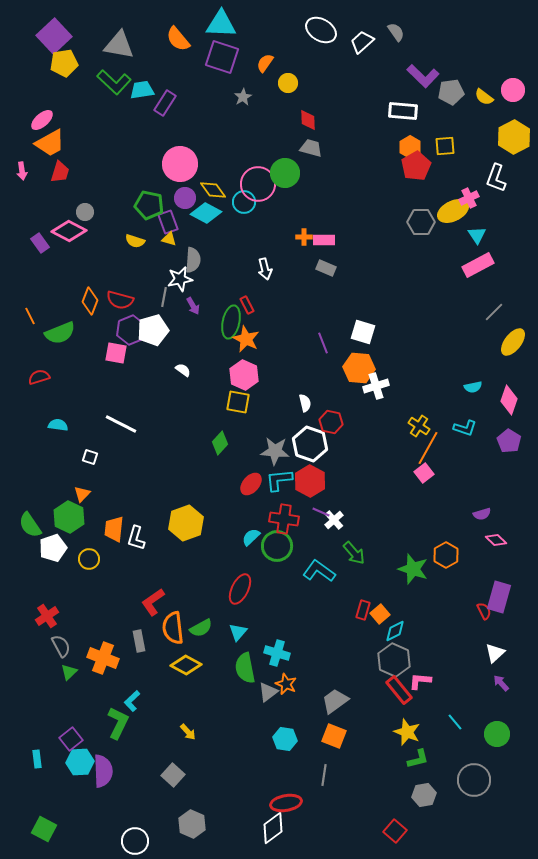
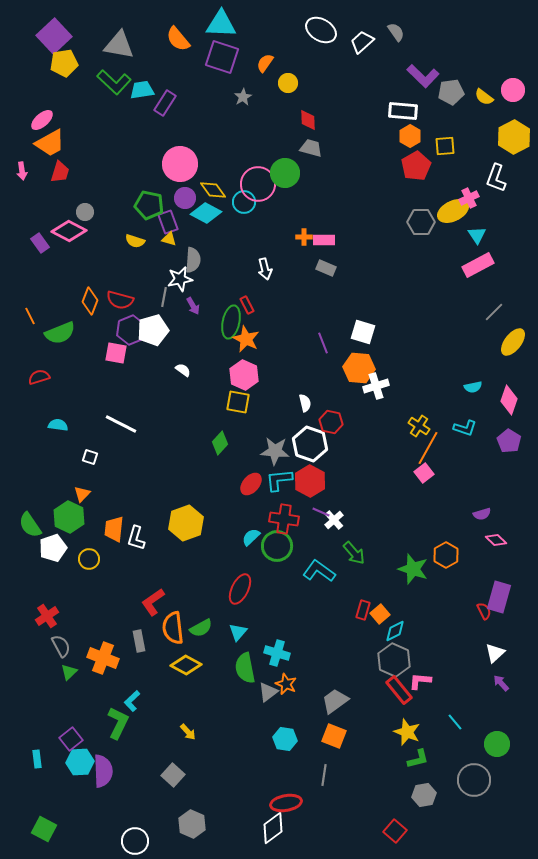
orange hexagon at (410, 147): moved 11 px up
green circle at (497, 734): moved 10 px down
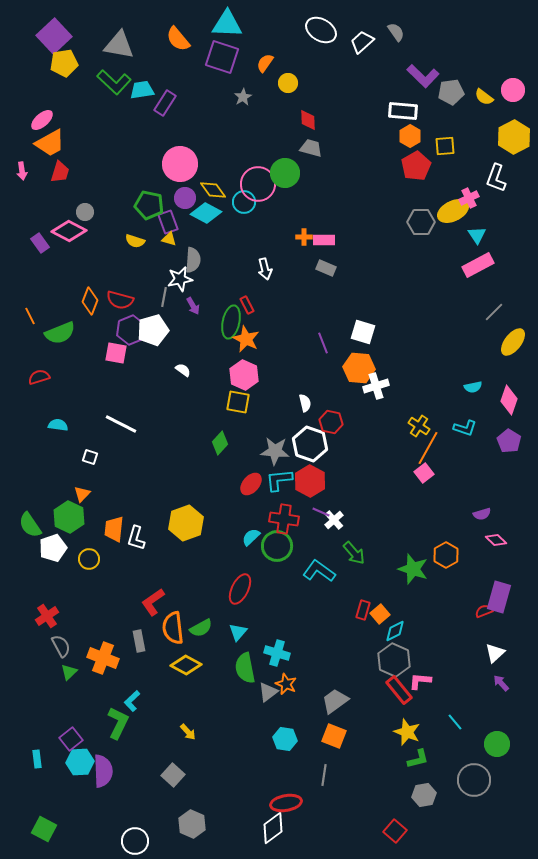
cyan triangle at (221, 24): moved 6 px right
red semicircle at (484, 611): rotated 84 degrees counterclockwise
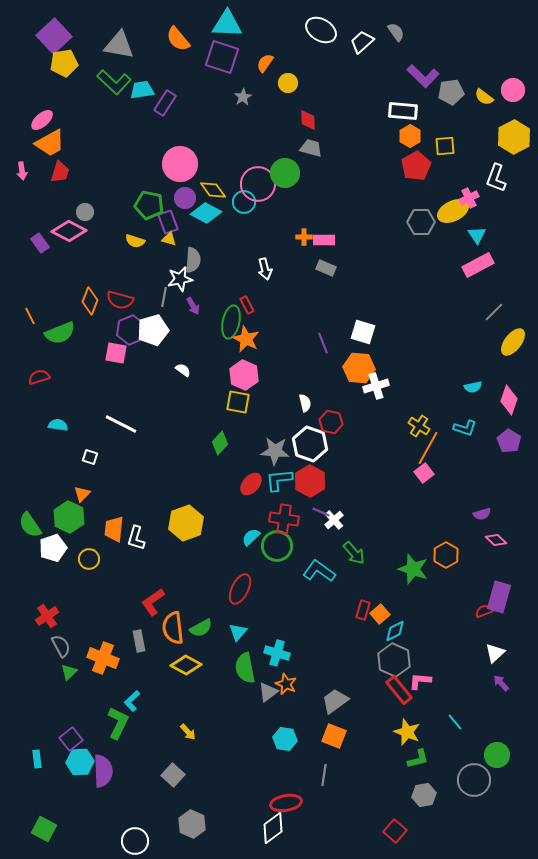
green circle at (497, 744): moved 11 px down
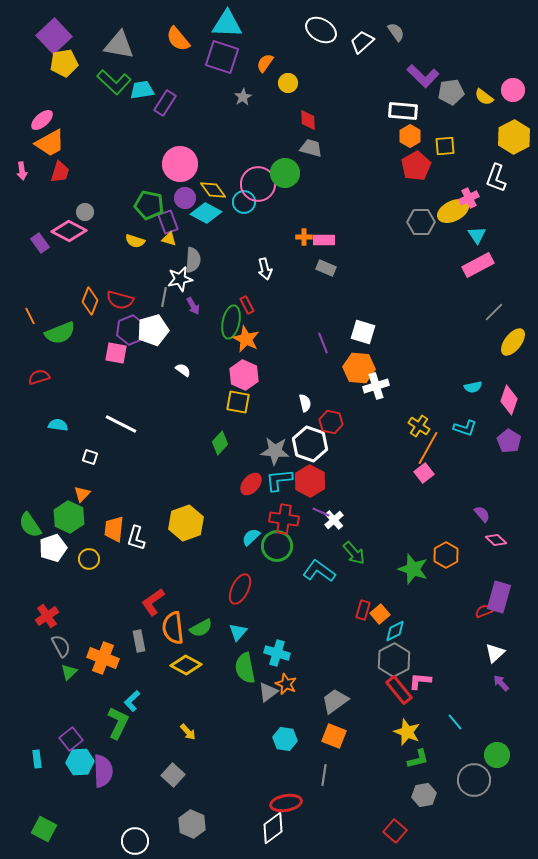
purple semicircle at (482, 514): rotated 114 degrees counterclockwise
gray hexagon at (394, 660): rotated 8 degrees clockwise
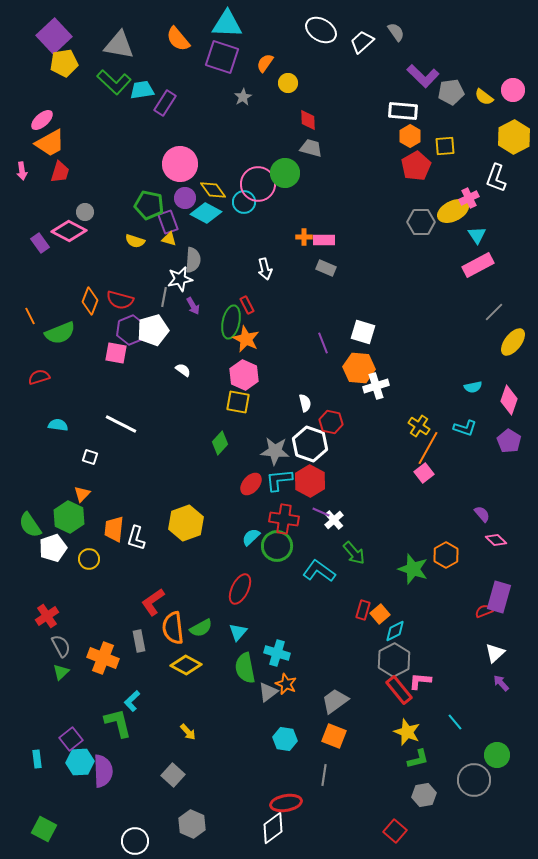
green triangle at (69, 672): moved 8 px left
green L-shape at (118, 723): rotated 40 degrees counterclockwise
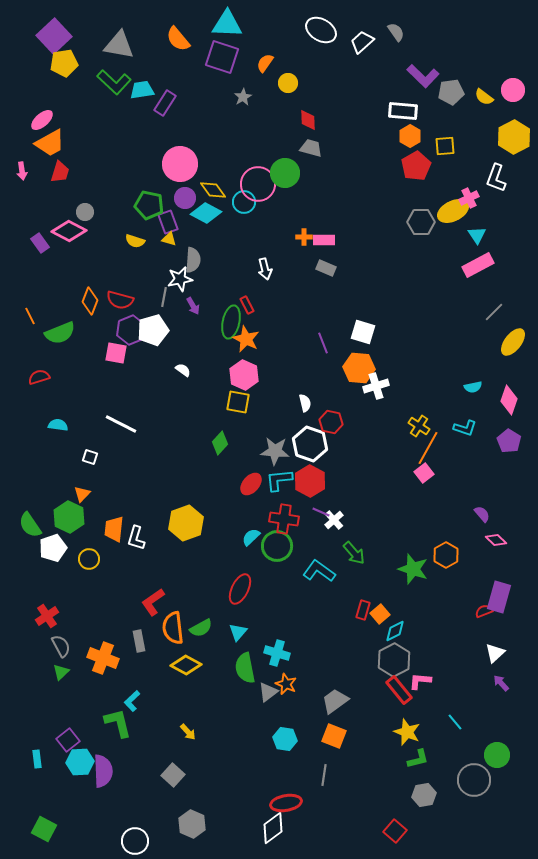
purple square at (71, 739): moved 3 px left, 1 px down
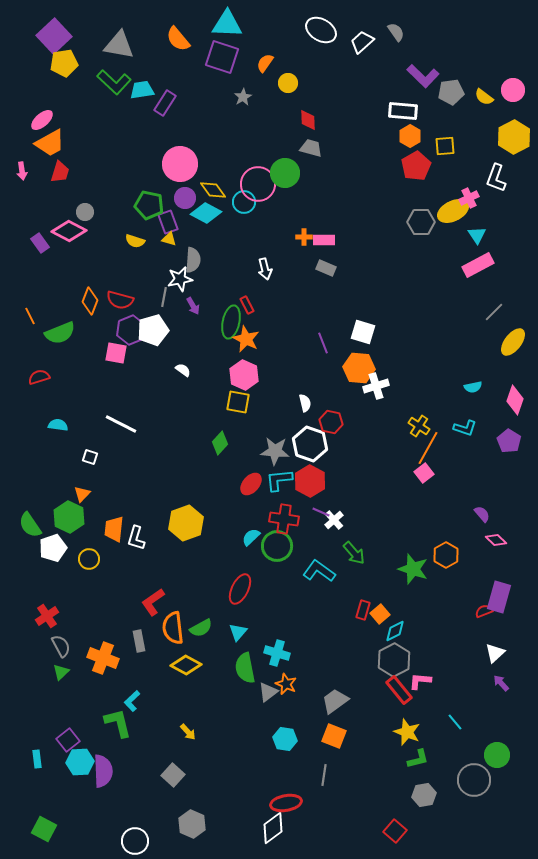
pink diamond at (509, 400): moved 6 px right
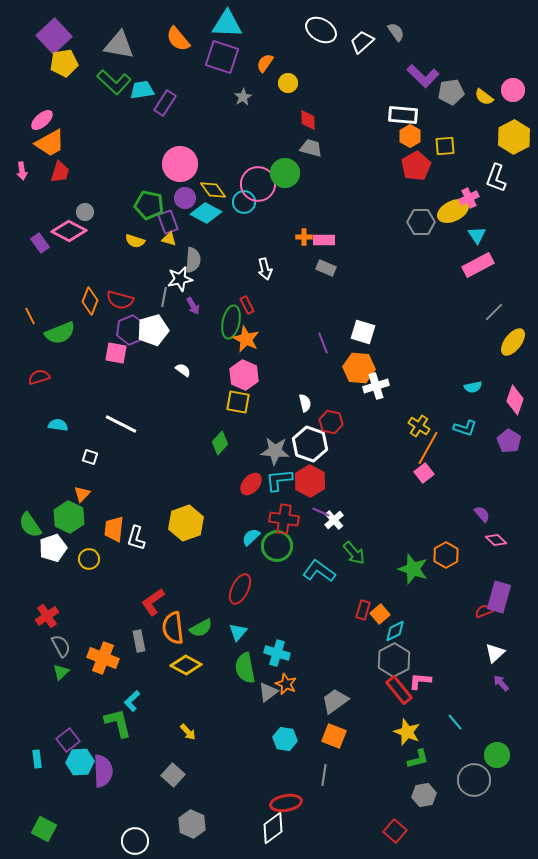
white rectangle at (403, 111): moved 4 px down
